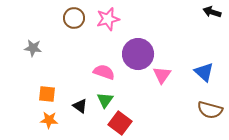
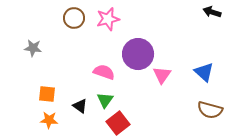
red square: moved 2 px left; rotated 15 degrees clockwise
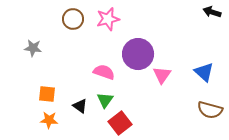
brown circle: moved 1 px left, 1 px down
red square: moved 2 px right
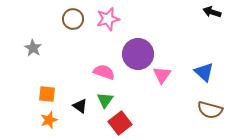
gray star: rotated 24 degrees clockwise
orange star: rotated 24 degrees counterclockwise
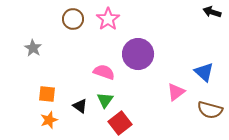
pink star: rotated 20 degrees counterclockwise
pink triangle: moved 14 px right, 17 px down; rotated 18 degrees clockwise
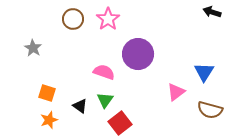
blue triangle: rotated 20 degrees clockwise
orange square: moved 1 px up; rotated 12 degrees clockwise
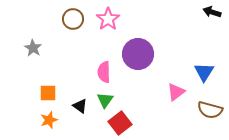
pink semicircle: rotated 110 degrees counterclockwise
orange square: moved 1 px right; rotated 18 degrees counterclockwise
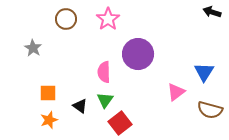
brown circle: moved 7 px left
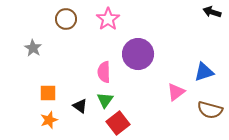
blue triangle: rotated 40 degrees clockwise
red square: moved 2 px left
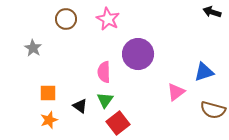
pink star: rotated 10 degrees counterclockwise
brown semicircle: moved 3 px right
